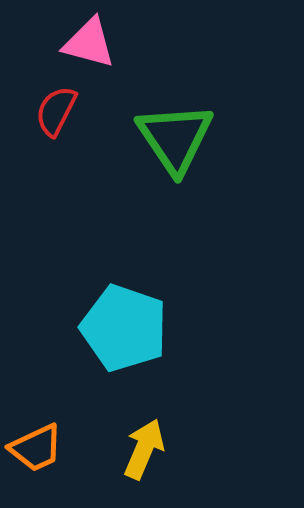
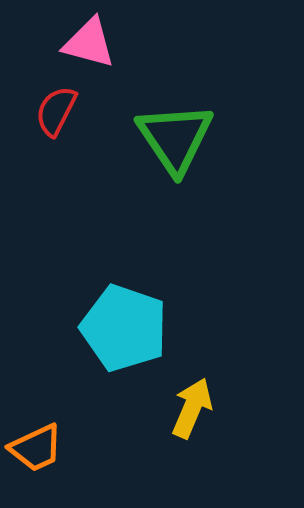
yellow arrow: moved 48 px right, 41 px up
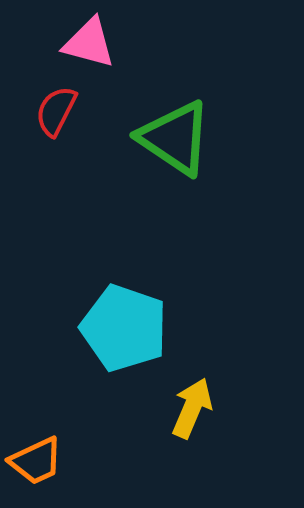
green triangle: rotated 22 degrees counterclockwise
orange trapezoid: moved 13 px down
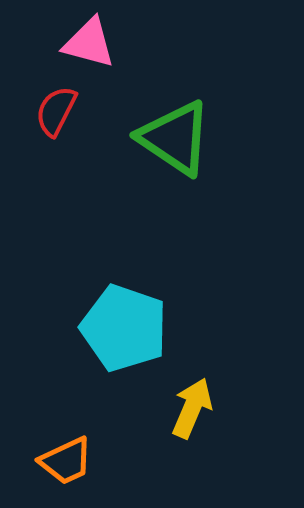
orange trapezoid: moved 30 px right
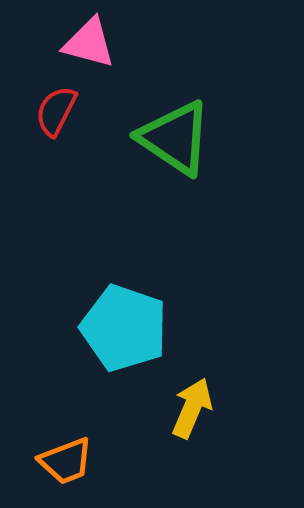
orange trapezoid: rotated 4 degrees clockwise
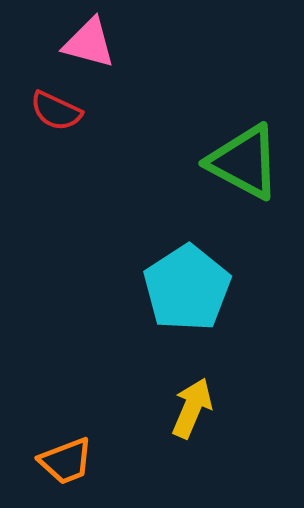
red semicircle: rotated 92 degrees counterclockwise
green triangle: moved 69 px right, 24 px down; rotated 6 degrees counterclockwise
cyan pentagon: moved 63 px right, 40 px up; rotated 20 degrees clockwise
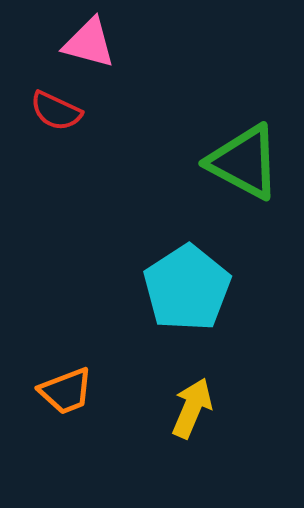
orange trapezoid: moved 70 px up
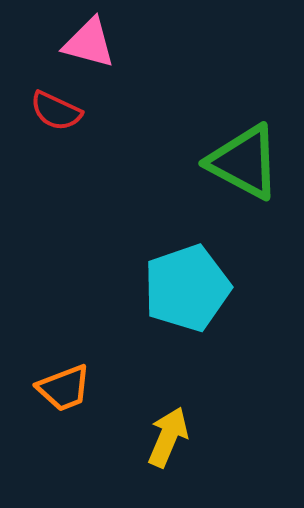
cyan pentagon: rotated 14 degrees clockwise
orange trapezoid: moved 2 px left, 3 px up
yellow arrow: moved 24 px left, 29 px down
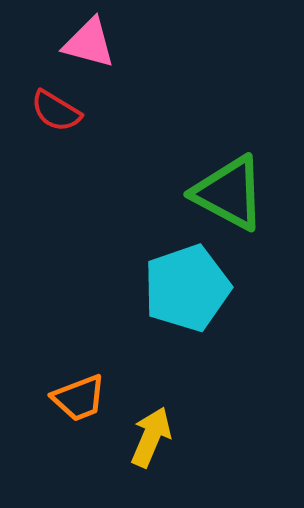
red semicircle: rotated 6 degrees clockwise
green triangle: moved 15 px left, 31 px down
orange trapezoid: moved 15 px right, 10 px down
yellow arrow: moved 17 px left
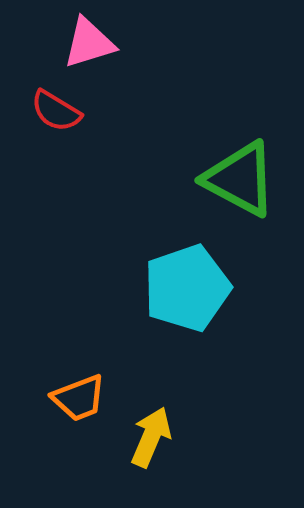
pink triangle: rotated 32 degrees counterclockwise
green triangle: moved 11 px right, 14 px up
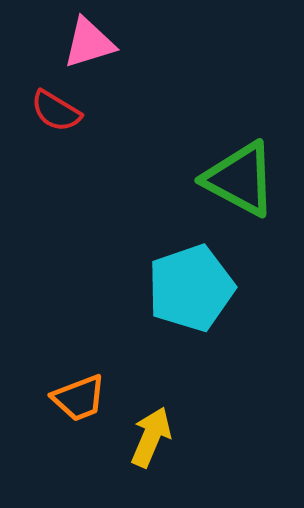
cyan pentagon: moved 4 px right
